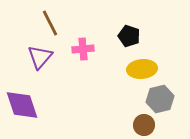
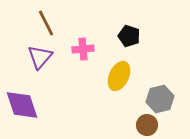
brown line: moved 4 px left
yellow ellipse: moved 23 px left, 7 px down; rotated 60 degrees counterclockwise
brown circle: moved 3 px right
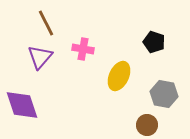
black pentagon: moved 25 px right, 6 px down
pink cross: rotated 15 degrees clockwise
gray hexagon: moved 4 px right, 5 px up; rotated 24 degrees clockwise
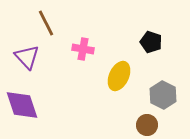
black pentagon: moved 3 px left
purple triangle: moved 13 px left; rotated 24 degrees counterclockwise
gray hexagon: moved 1 px left, 1 px down; rotated 16 degrees clockwise
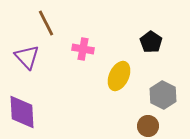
black pentagon: rotated 15 degrees clockwise
purple diamond: moved 7 px down; rotated 15 degrees clockwise
brown circle: moved 1 px right, 1 px down
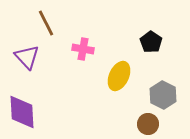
brown circle: moved 2 px up
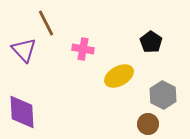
purple triangle: moved 3 px left, 7 px up
yellow ellipse: rotated 36 degrees clockwise
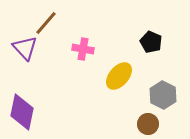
brown line: rotated 68 degrees clockwise
black pentagon: rotated 10 degrees counterclockwise
purple triangle: moved 1 px right, 2 px up
yellow ellipse: rotated 20 degrees counterclockwise
purple diamond: rotated 15 degrees clockwise
